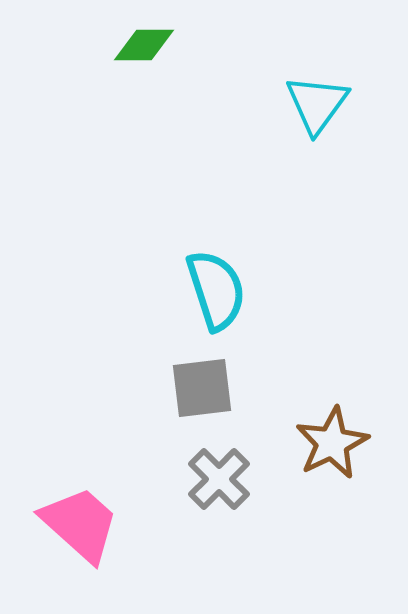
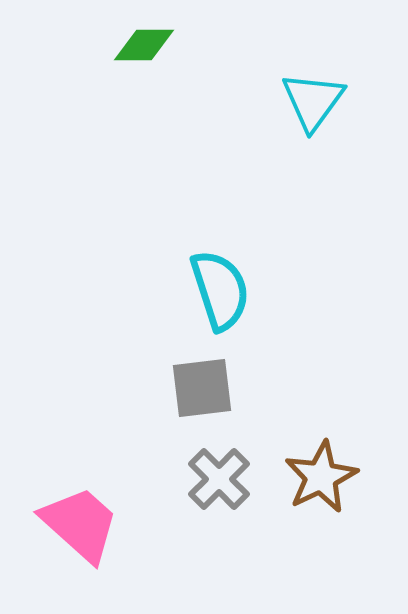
cyan triangle: moved 4 px left, 3 px up
cyan semicircle: moved 4 px right
brown star: moved 11 px left, 34 px down
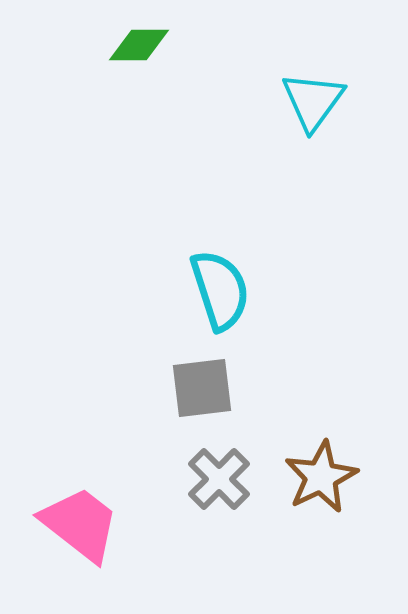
green diamond: moved 5 px left
pink trapezoid: rotated 4 degrees counterclockwise
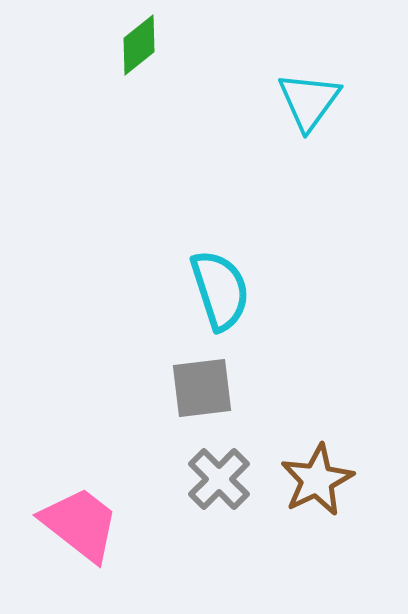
green diamond: rotated 38 degrees counterclockwise
cyan triangle: moved 4 px left
brown star: moved 4 px left, 3 px down
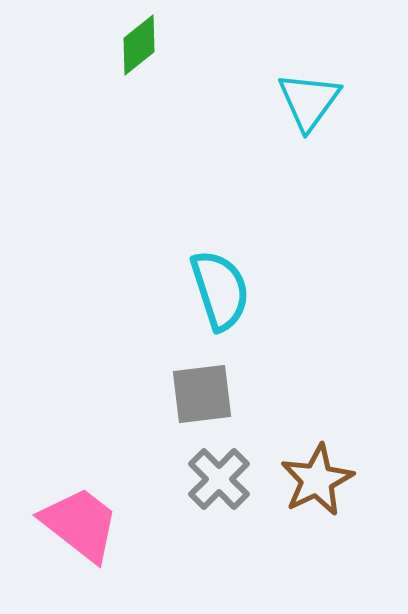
gray square: moved 6 px down
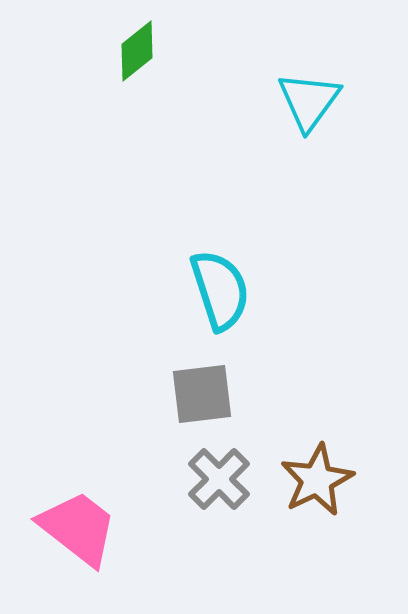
green diamond: moved 2 px left, 6 px down
pink trapezoid: moved 2 px left, 4 px down
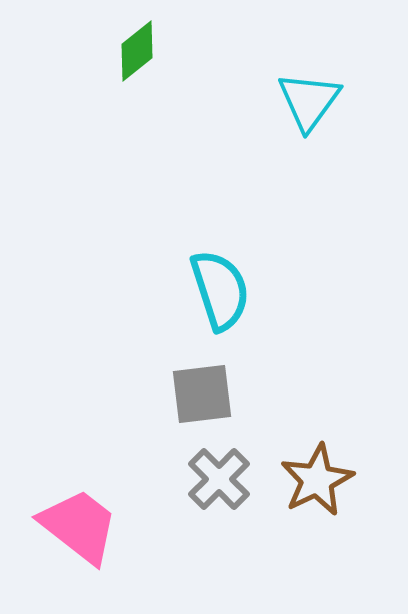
pink trapezoid: moved 1 px right, 2 px up
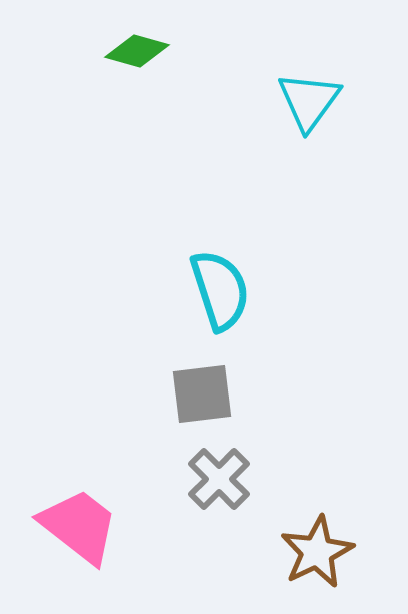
green diamond: rotated 54 degrees clockwise
brown star: moved 72 px down
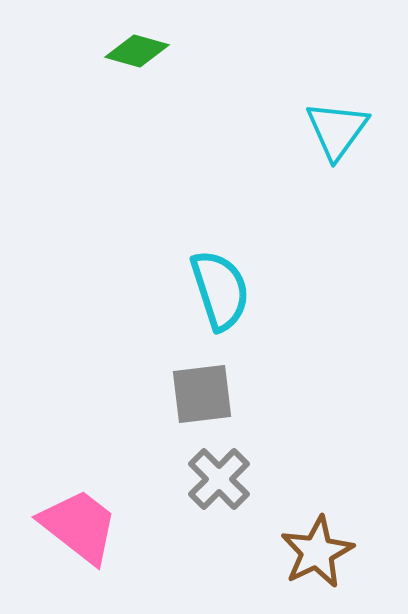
cyan triangle: moved 28 px right, 29 px down
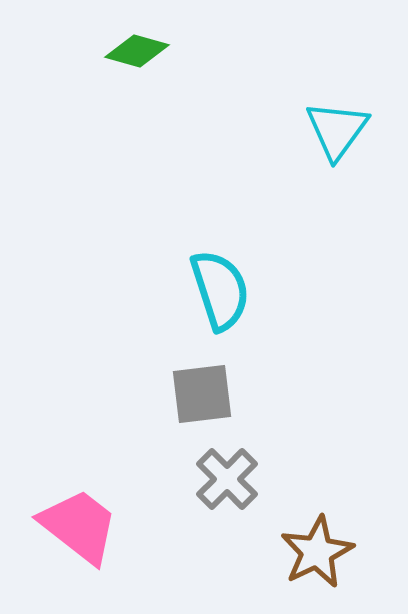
gray cross: moved 8 px right
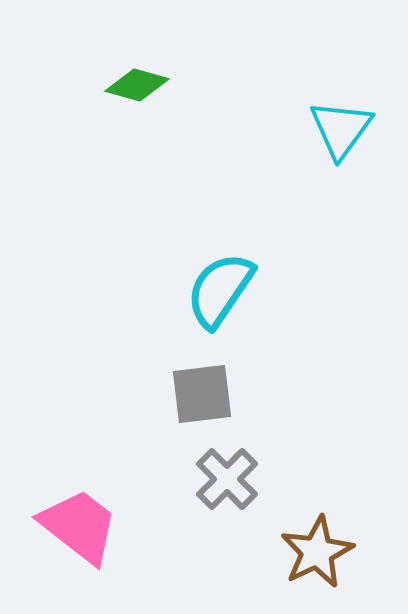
green diamond: moved 34 px down
cyan triangle: moved 4 px right, 1 px up
cyan semicircle: rotated 128 degrees counterclockwise
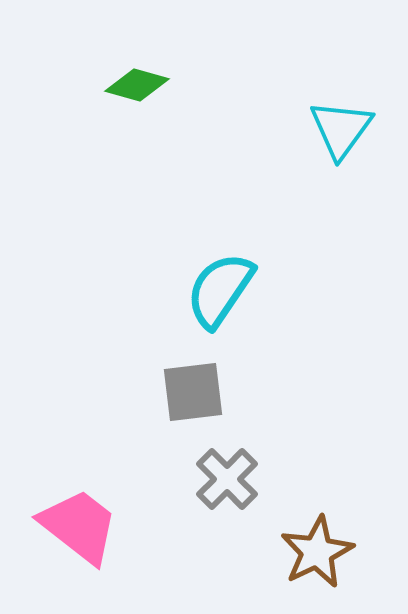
gray square: moved 9 px left, 2 px up
